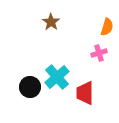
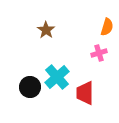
brown star: moved 5 px left, 8 px down
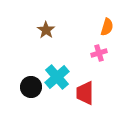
black circle: moved 1 px right
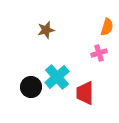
brown star: rotated 24 degrees clockwise
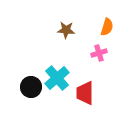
brown star: moved 20 px right; rotated 18 degrees clockwise
cyan cross: moved 1 px down
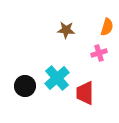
black circle: moved 6 px left, 1 px up
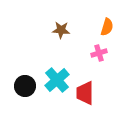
brown star: moved 5 px left
cyan cross: moved 2 px down
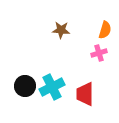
orange semicircle: moved 2 px left, 3 px down
cyan cross: moved 5 px left, 7 px down; rotated 15 degrees clockwise
red trapezoid: moved 1 px down
